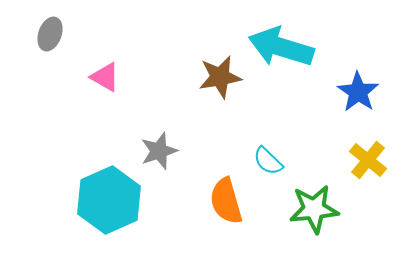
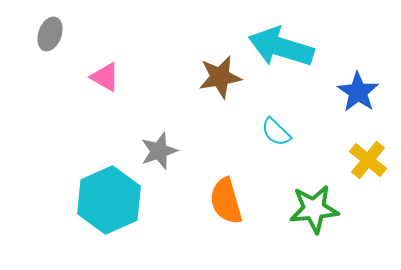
cyan semicircle: moved 8 px right, 29 px up
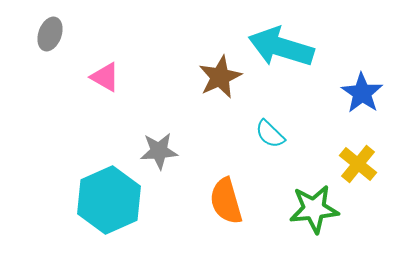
brown star: rotated 15 degrees counterclockwise
blue star: moved 4 px right, 1 px down
cyan semicircle: moved 6 px left, 2 px down
gray star: rotated 15 degrees clockwise
yellow cross: moved 10 px left, 4 px down
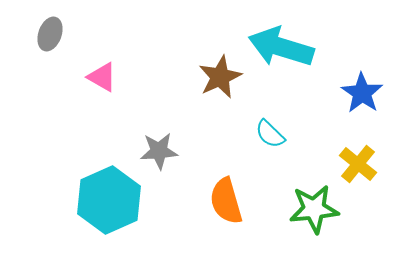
pink triangle: moved 3 px left
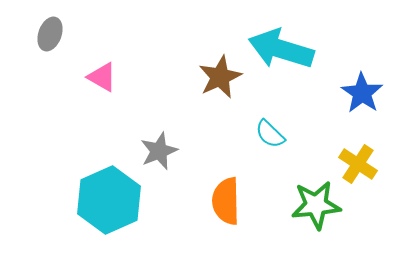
cyan arrow: moved 2 px down
gray star: rotated 18 degrees counterclockwise
yellow cross: rotated 6 degrees counterclockwise
orange semicircle: rotated 15 degrees clockwise
green star: moved 2 px right, 4 px up
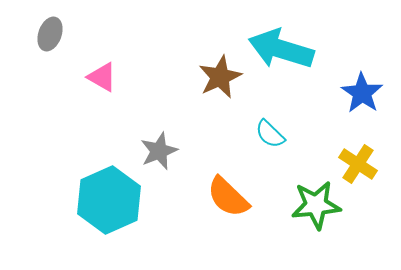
orange semicircle: moved 2 px right, 4 px up; rotated 45 degrees counterclockwise
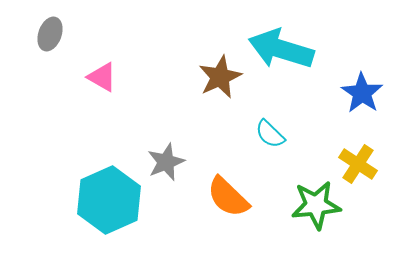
gray star: moved 7 px right, 11 px down
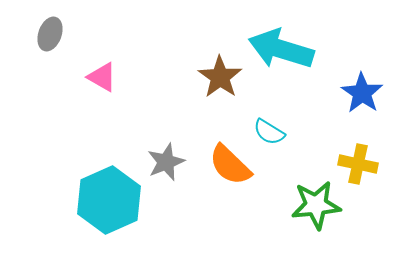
brown star: rotated 12 degrees counterclockwise
cyan semicircle: moved 1 px left, 2 px up; rotated 12 degrees counterclockwise
yellow cross: rotated 21 degrees counterclockwise
orange semicircle: moved 2 px right, 32 px up
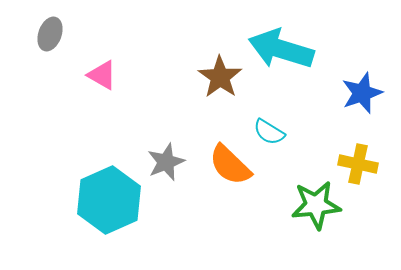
pink triangle: moved 2 px up
blue star: rotated 18 degrees clockwise
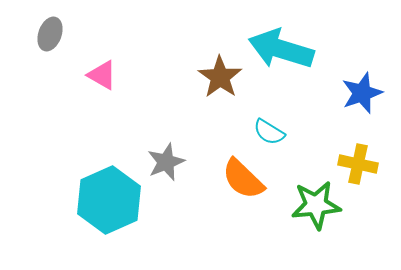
orange semicircle: moved 13 px right, 14 px down
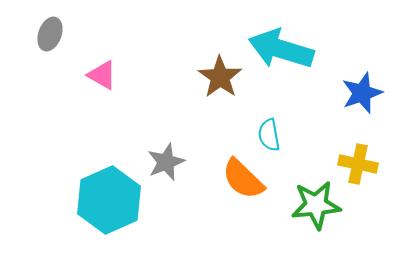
cyan semicircle: moved 3 px down; rotated 48 degrees clockwise
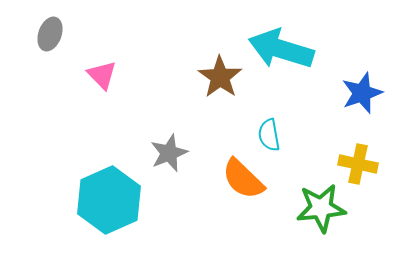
pink triangle: rotated 16 degrees clockwise
gray star: moved 3 px right, 9 px up
green star: moved 5 px right, 3 px down
